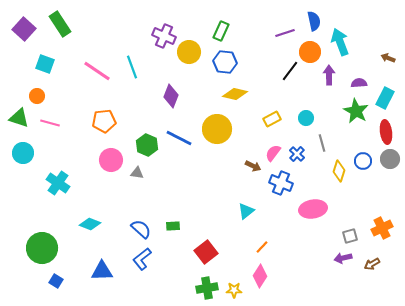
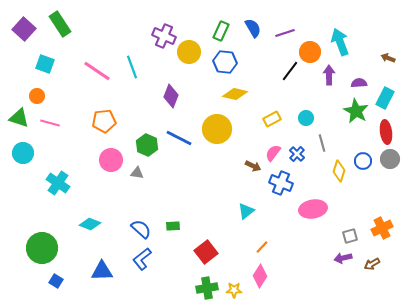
blue semicircle at (314, 21): moved 61 px left, 7 px down; rotated 18 degrees counterclockwise
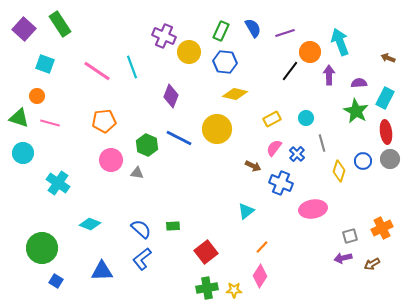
pink semicircle at (273, 153): moved 1 px right, 5 px up
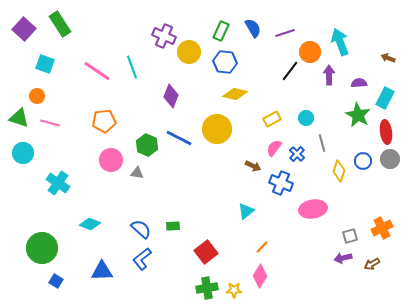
green star at (356, 111): moved 2 px right, 4 px down
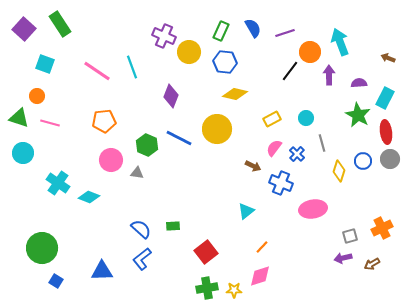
cyan diamond at (90, 224): moved 1 px left, 27 px up
pink diamond at (260, 276): rotated 40 degrees clockwise
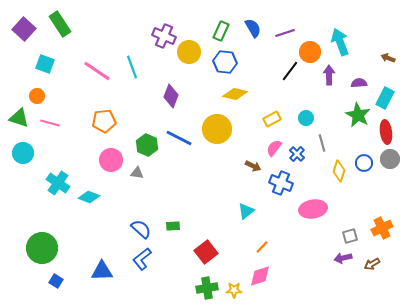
blue circle at (363, 161): moved 1 px right, 2 px down
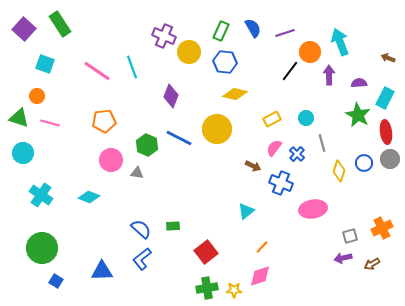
cyan cross at (58, 183): moved 17 px left, 12 px down
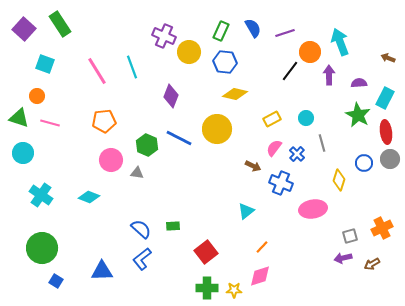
pink line at (97, 71): rotated 24 degrees clockwise
yellow diamond at (339, 171): moved 9 px down
green cross at (207, 288): rotated 10 degrees clockwise
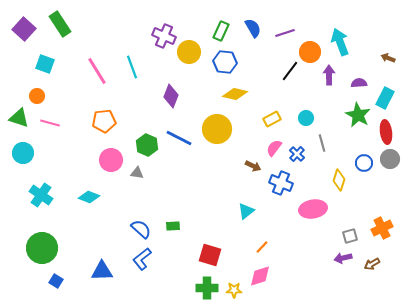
red square at (206, 252): moved 4 px right, 3 px down; rotated 35 degrees counterclockwise
